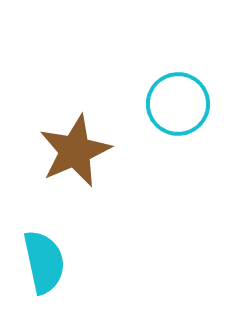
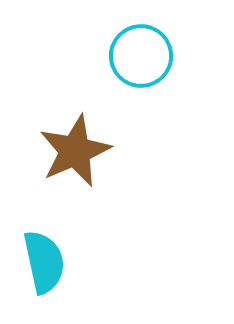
cyan circle: moved 37 px left, 48 px up
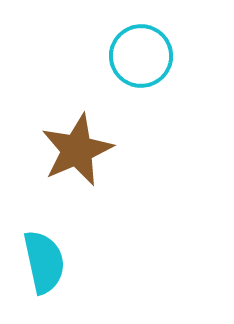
brown star: moved 2 px right, 1 px up
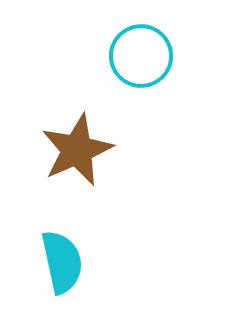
cyan semicircle: moved 18 px right
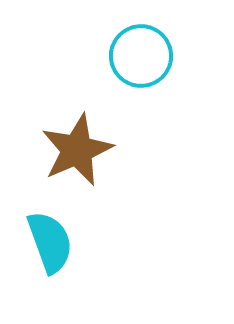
cyan semicircle: moved 12 px left, 20 px up; rotated 8 degrees counterclockwise
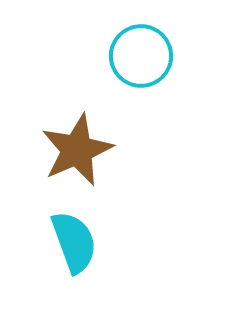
cyan semicircle: moved 24 px right
